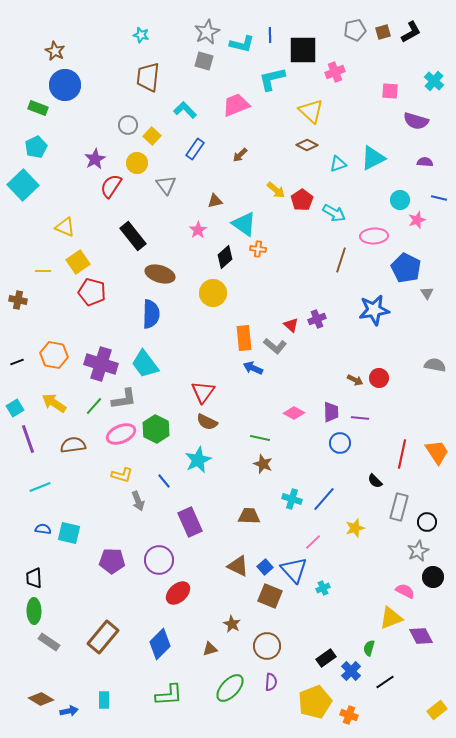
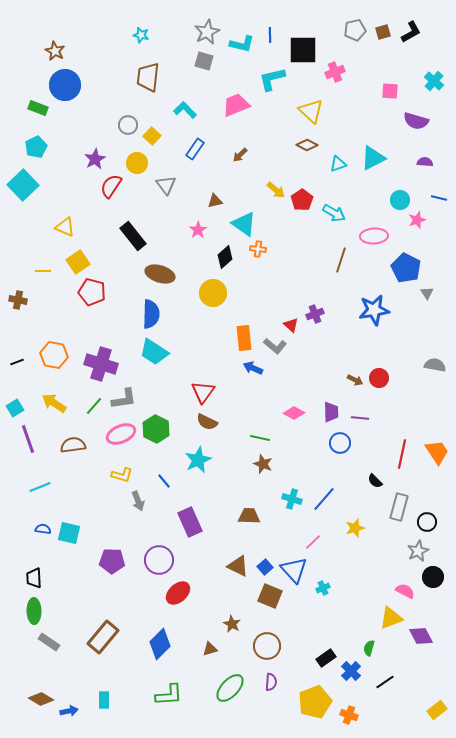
purple cross at (317, 319): moved 2 px left, 5 px up
cyan trapezoid at (145, 364): moved 9 px right, 12 px up; rotated 20 degrees counterclockwise
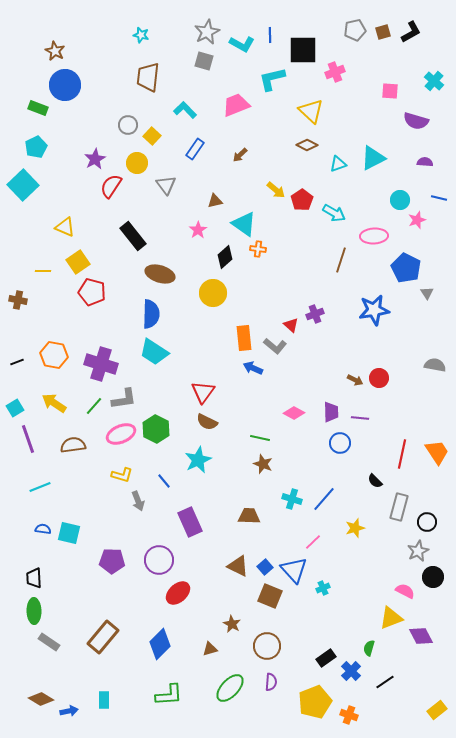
cyan L-shape at (242, 44): rotated 15 degrees clockwise
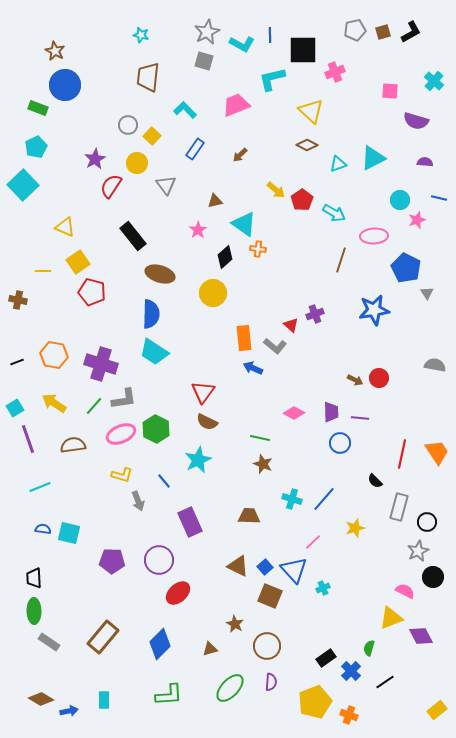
brown star at (232, 624): moved 3 px right
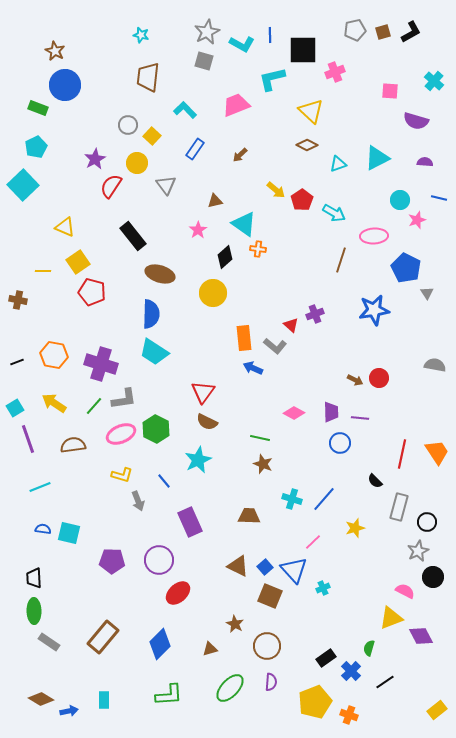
cyan triangle at (373, 158): moved 4 px right
